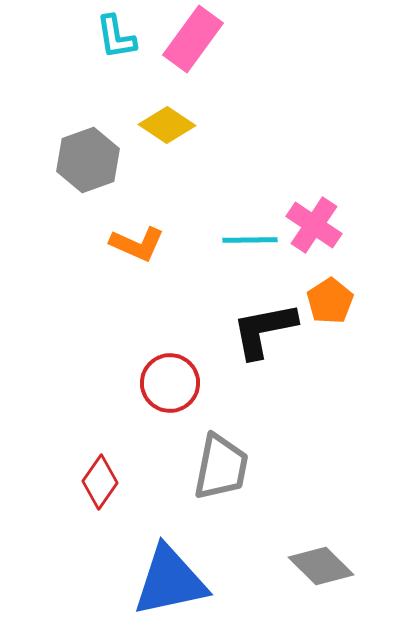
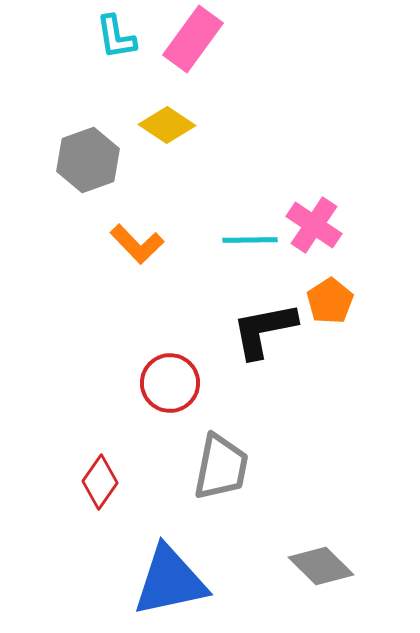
orange L-shape: rotated 22 degrees clockwise
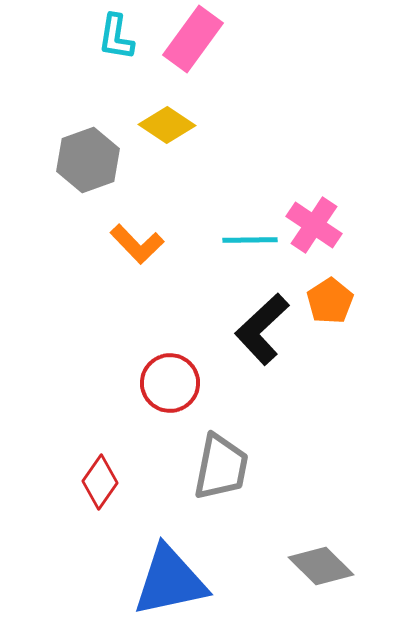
cyan L-shape: rotated 18 degrees clockwise
black L-shape: moved 2 px left, 1 px up; rotated 32 degrees counterclockwise
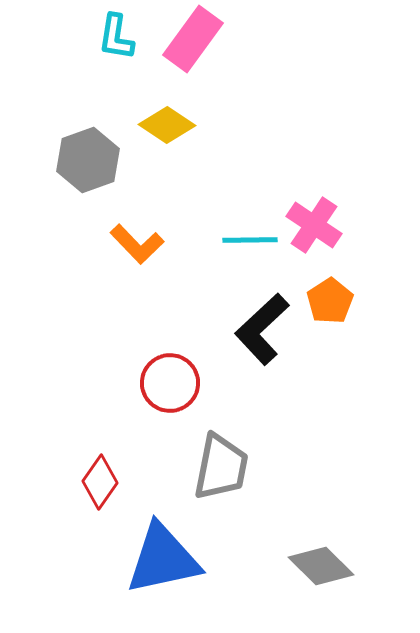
blue triangle: moved 7 px left, 22 px up
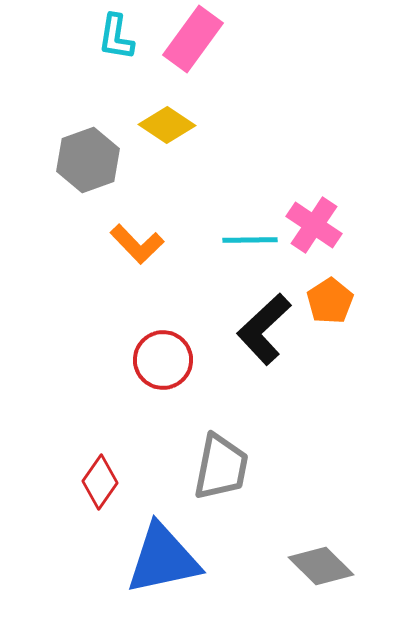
black L-shape: moved 2 px right
red circle: moved 7 px left, 23 px up
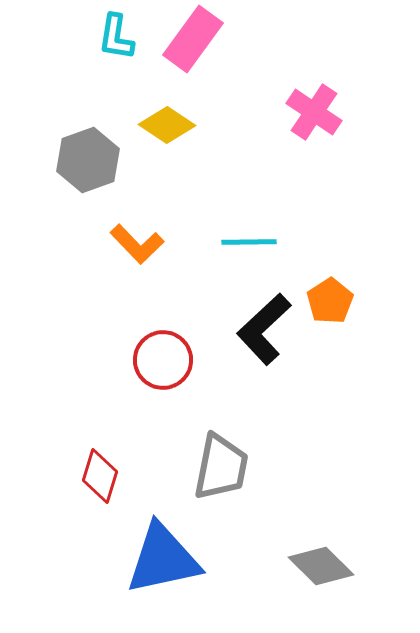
pink cross: moved 113 px up
cyan line: moved 1 px left, 2 px down
red diamond: moved 6 px up; rotated 18 degrees counterclockwise
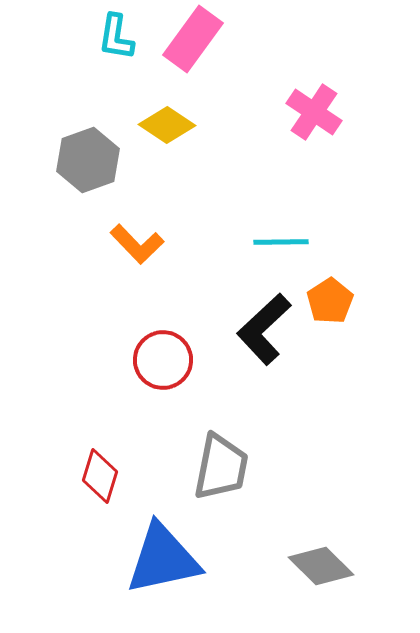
cyan line: moved 32 px right
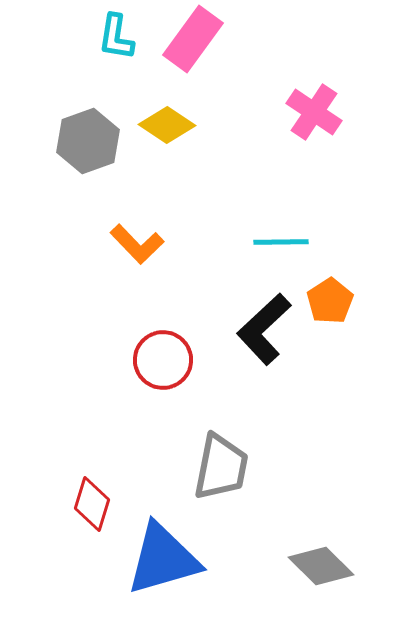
gray hexagon: moved 19 px up
red diamond: moved 8 px left, 28 px down
blue triangle: rotated 4 degrees counterclockwise
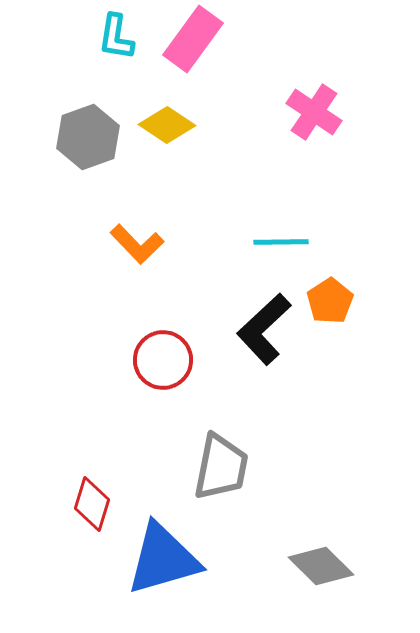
gray hexagon: moved 4 px up
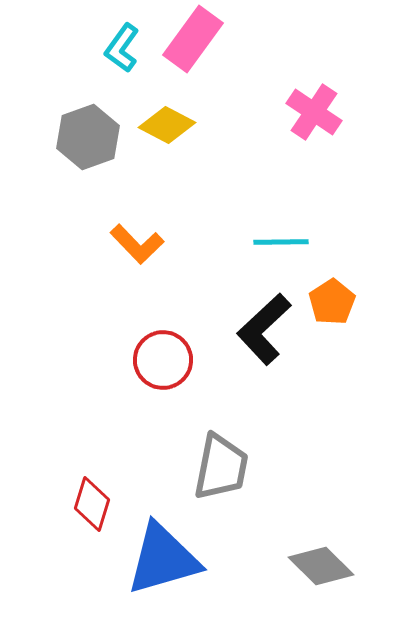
cyan L-shape: moved 6 px right, 11 px down; rotated 27 degrees clockwise
yellow diamond: rotated 6 degrees counterclockwise
orange pentagon: moved 2 px right, 1 px down
